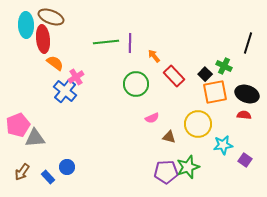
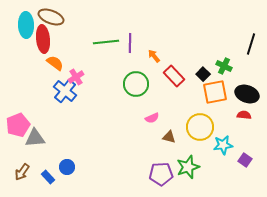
black line: moved 3 px right, 1 px down
black square: moved 2 px left
yellow circle: moved 2 px right, 3 px down
purple pentagon: moved 5 px left, 2 px down
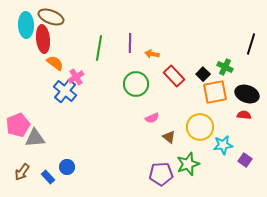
green line: moved 7 px left, 6 px down; rotated 75 degrees counterclockwise
orange arrow: moved 2 px left, 2 px up; rotated 40 degrees counterclockwise
green cross: moved 1 px right, 1 px down
brown triangle: rotated 24 degrees clockwise
green star: moved 3 px up
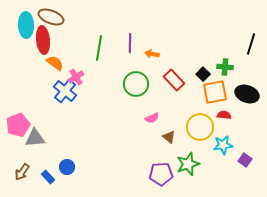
red ellipse: moved 1 px down
green cross: rotated 21 degrees counterclockwise
red rectangle: moved 4 px down
red semicircle: moved 20 px left
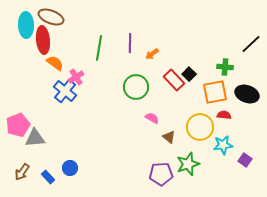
black line: rotated 30 degrees clockwise
orange arrow: rotated 48 degrees counterclockwise
black square: moved 14 px left
green circle: moved 3 px down
pink semicircle: rotated 128 degrees counterclockwise
blue circle: moved 3 px right, 1 px down
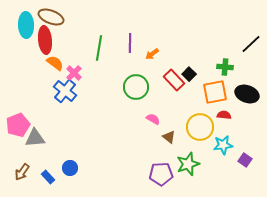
red ellipse: moved 2 px right
pink cross: moved 2 px left, 4 px up; rotated 14 degrees counterclockwise
pink semicircle: moved 1 px right, 1 px down
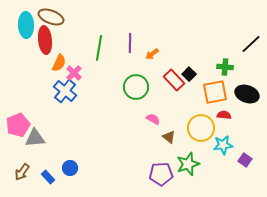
orange semicircle: moved 4 px right; rotated 78 degrees clockwise
yellow circle: moved 1 px right, 1 px down
